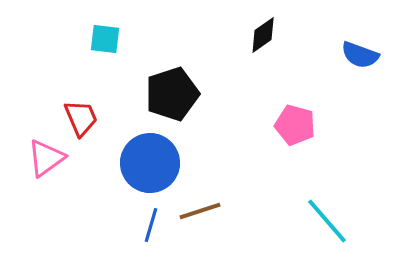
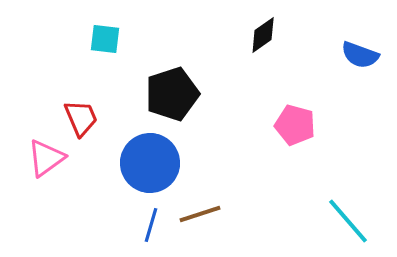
brown line: moved 3 px down
cyan line: moved 21 px right
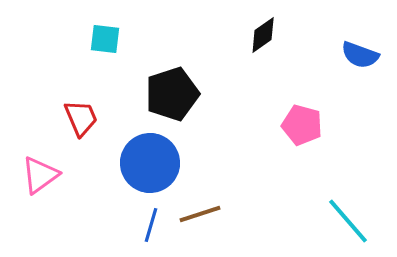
pink pentagon: moved 7 px right
pink triangle: moved 6 px left, 17 px down
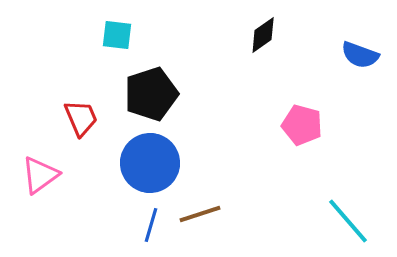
cyan square: moved 12 px right, 4 px up
black pentagon: moved 21 px left
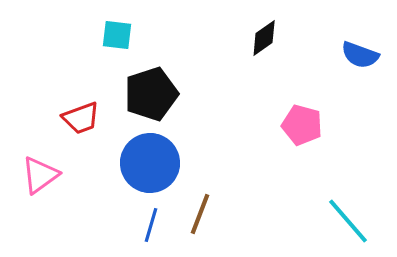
black diamond: moved 1 px right, 3 px down
red trapezoid: rotated 93 degrees clockwise
brown line: rotated 51 degrees counterclockwise
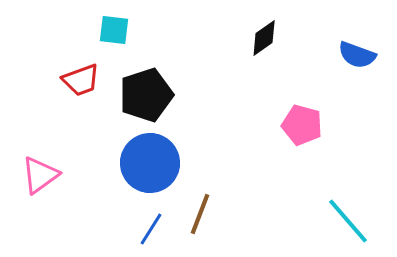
cyan square: moved 3 px left, 5 px up
blue semicircle: moved 3 px left
black pentagon: moved 5 px left, 1 px down
red trapezoid: moved 38 px up
blue line: moved 4 px down; rotated 16 degrees clockwise
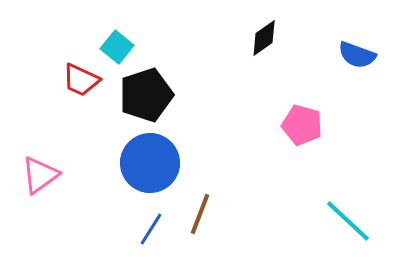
cyan square: moved 3 px right, 17 px down; rotated 32 degrees clockwise
red trapezoid: rotated 45 degrees clockwise
cyan line: rotated 6 degrees counterclockwise
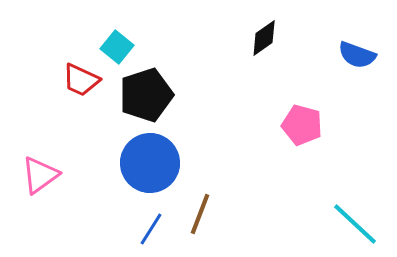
cyan line: moved 7 px right, 3 px down
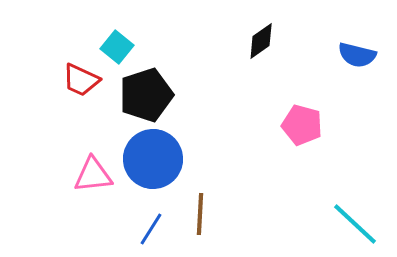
black diamond: moved 3 px left, 3 px down
blue semicircle: rotated 6 degrees counterclockwise
blue circle: moved 3 px right, 4 px up
pink triangle: moved 53 px right; rotated 30 degrees clockwise
brown line: rotated 18 degrees counterclockwise
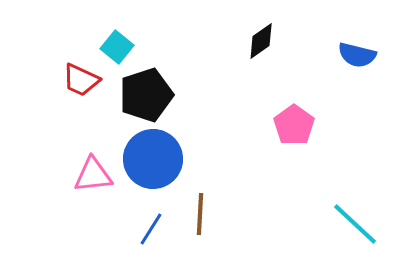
pink pentagon: moved 8 px left; rotated 21 degrees clockwise
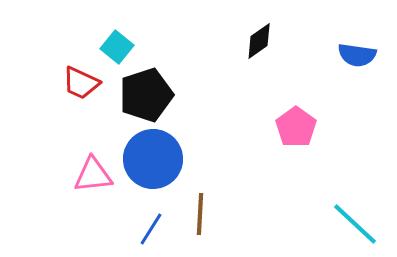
black diamond: moved 2 px left
blue semicircle: rotated 6 degrees counterclockwise
red trapezoid: moved 3 px down
pink pentagon: moved 2 px right, 2 px down
